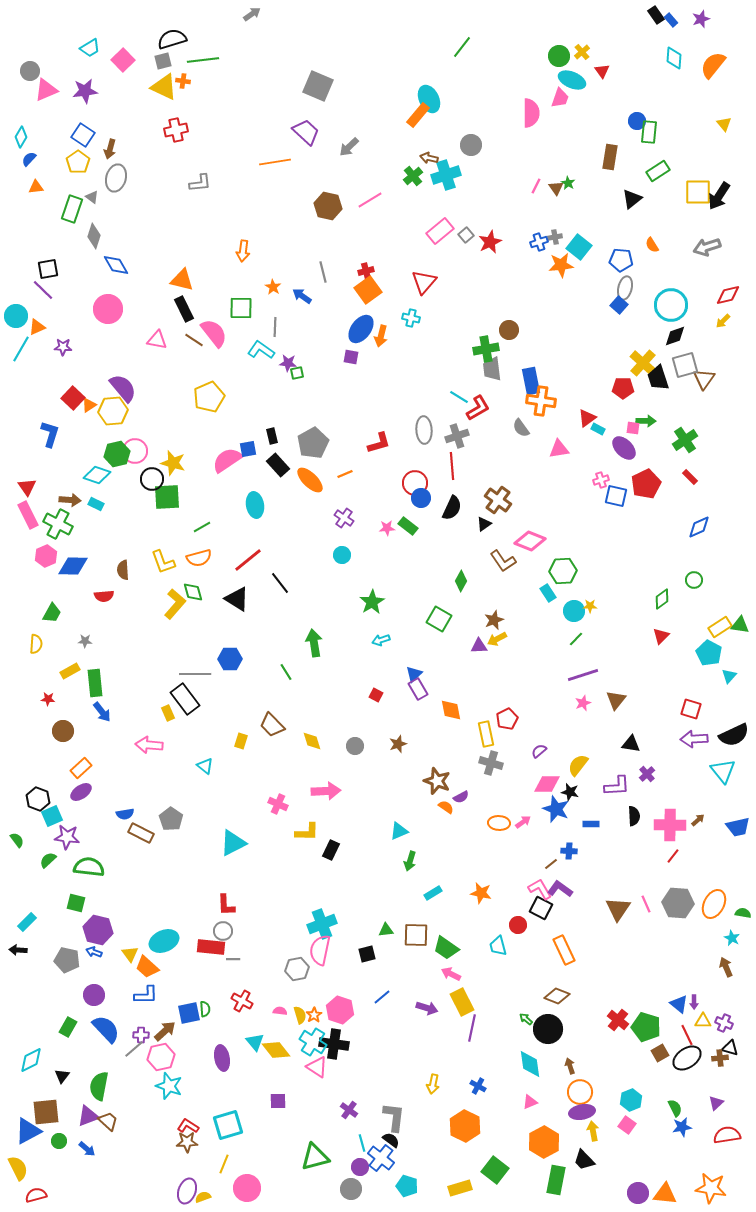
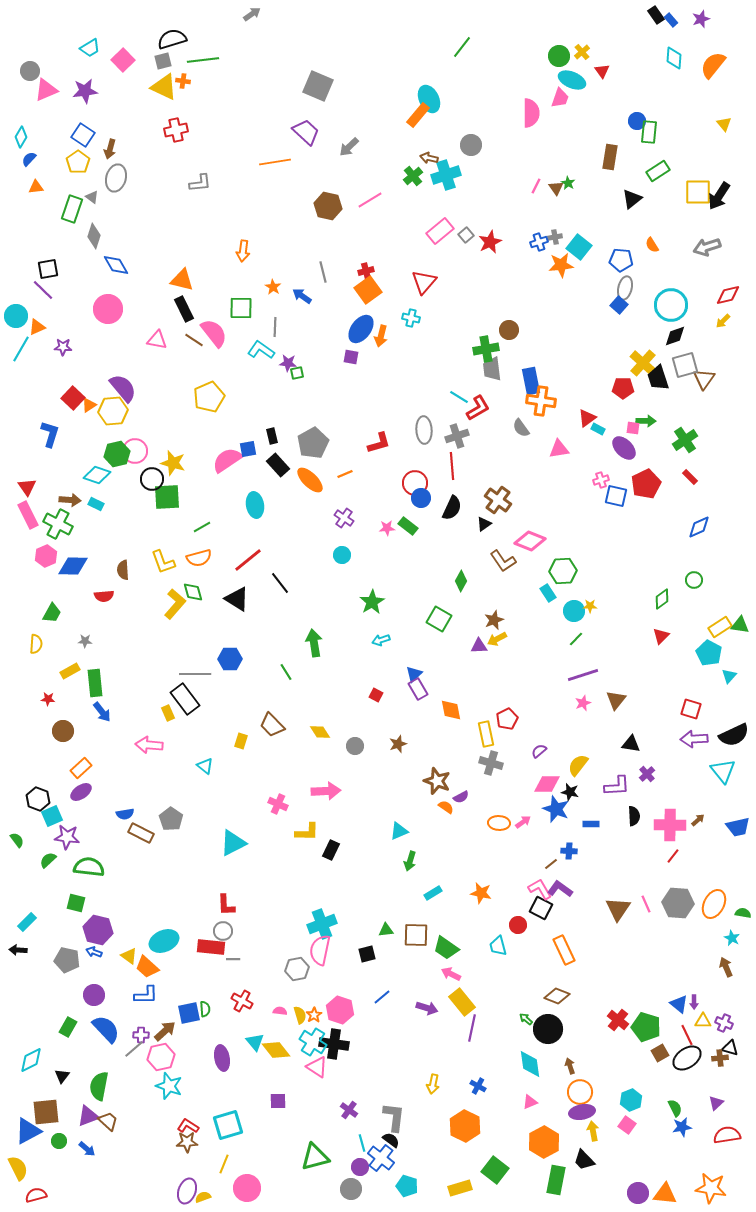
yellow diamond at (312, 741): moved 8 px right, 9 px up; rotated 15 degrees counterclockwise
yellow triangle at (130, 954): moved 1 px left, 2 px down; rotated 18 degrees counterclockwise
yellow rectangle at (462, 1002): rotated 12 degrees counterclockwise
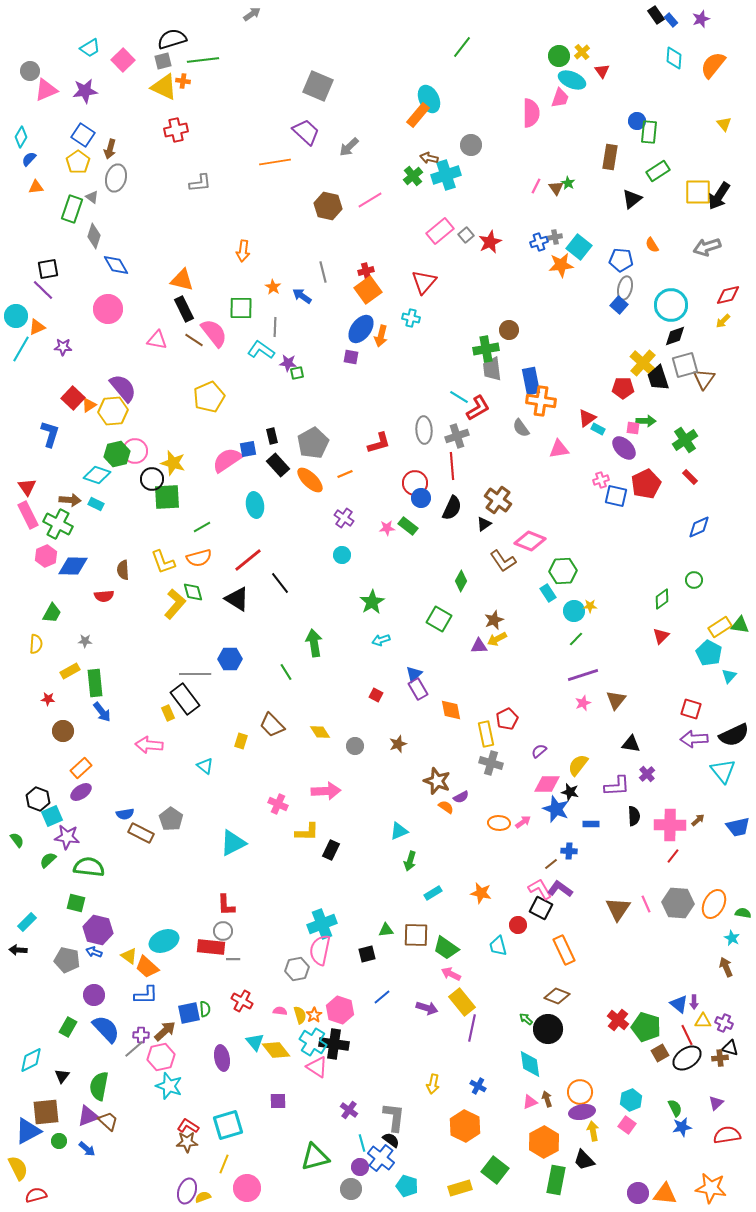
brown arrow at (570, 1066): moved 23 px left, 33 px down
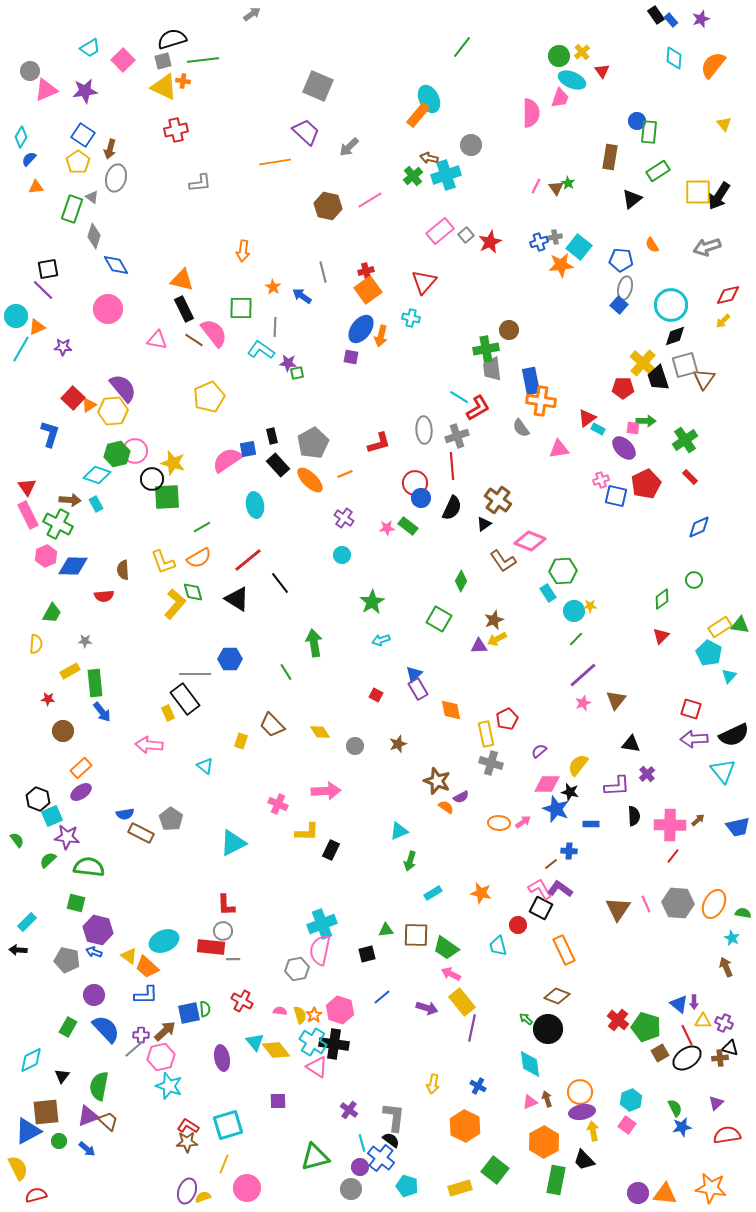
cyan rectangle at (96, 504): rotated 35 degrees clockwise
orange semicircle at (199, 558): rotated 15 degrees counterclockwise
purple line at (583, 675): rotated 24 degrees counterclockwise
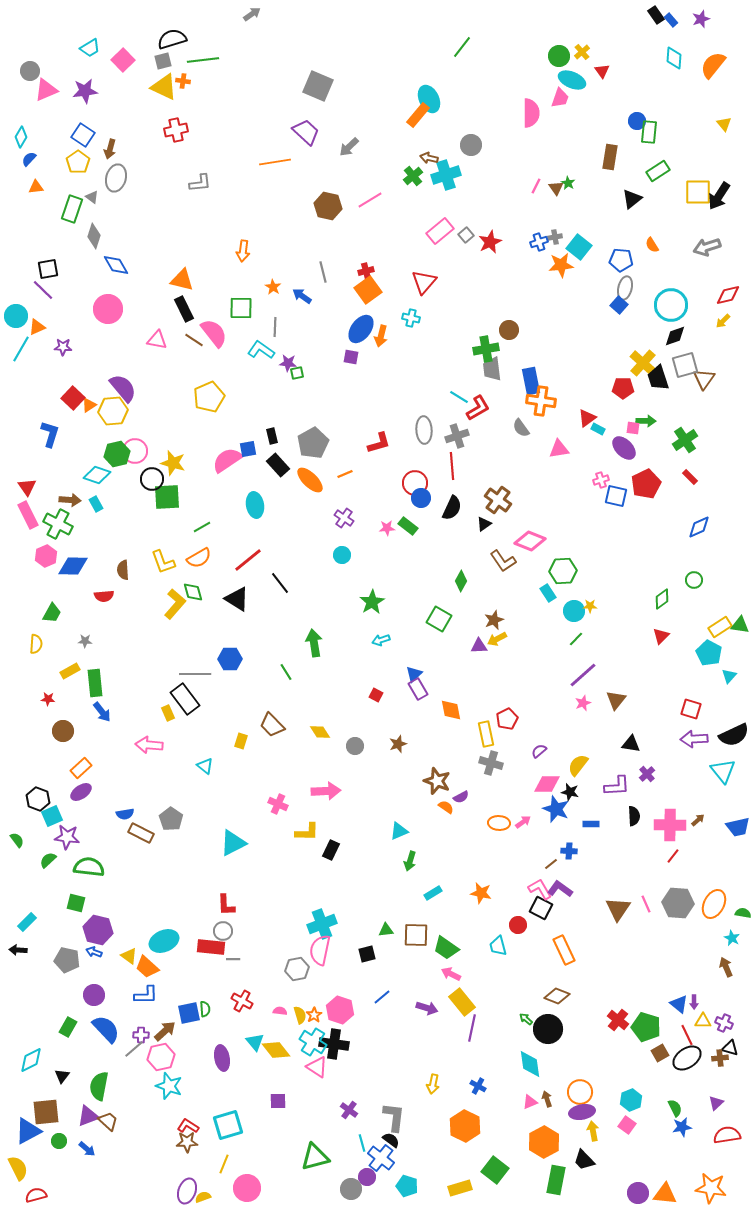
purple circle at (360, 1167): moved 7 px right, 10 px down
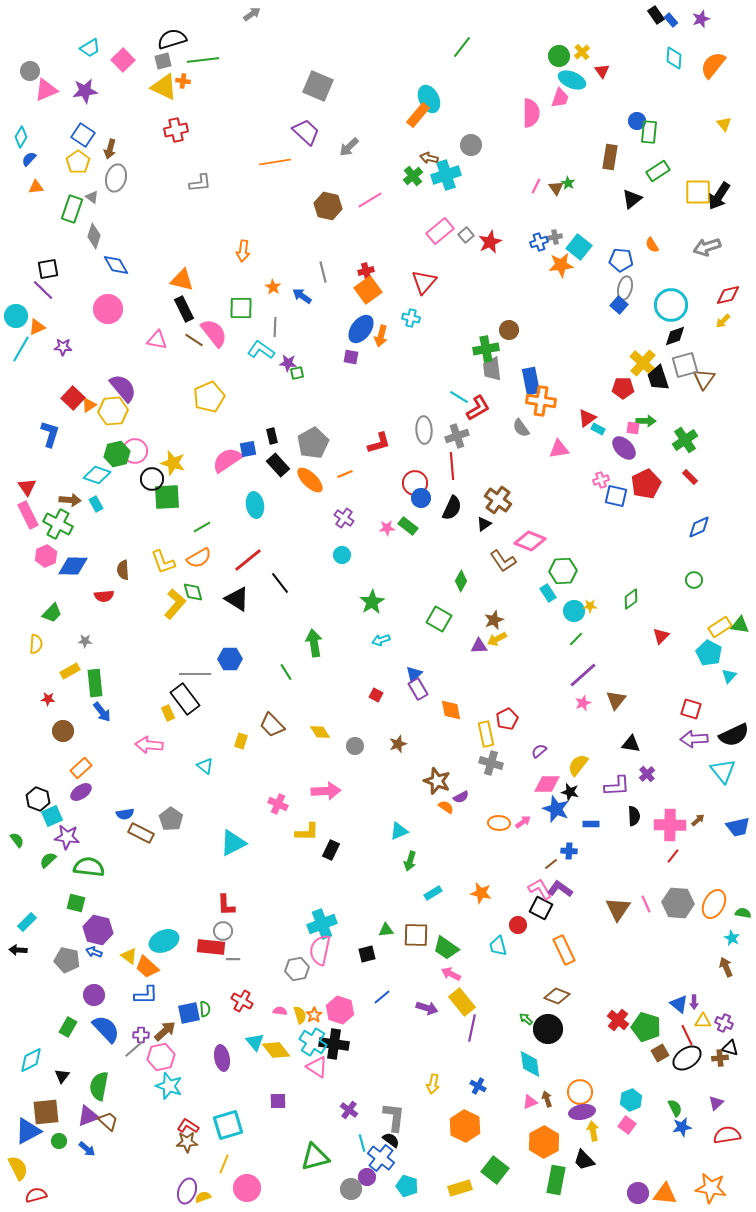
green diamond at (662, 599): moved 31 px left
green trapezoid at (52, 613): rotated 15 degrees clockwise
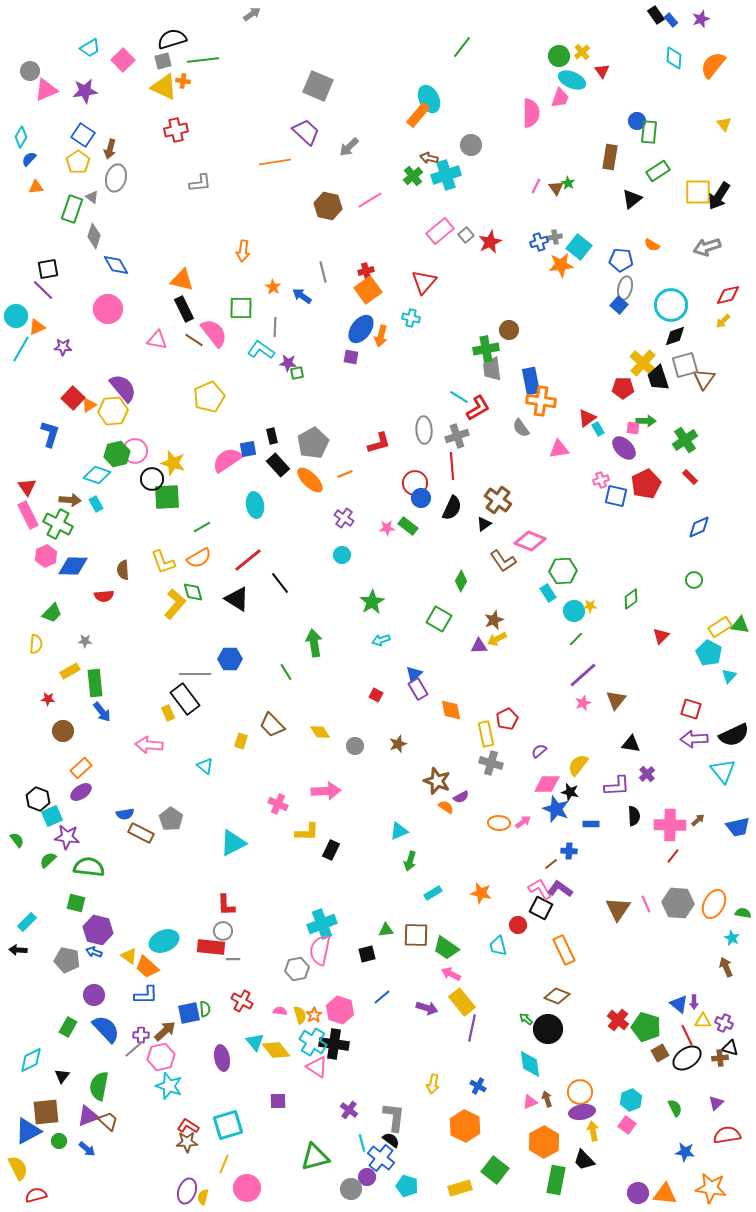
orange semicircle at (652, 245): rotated 28 degrees counterclockwise
cyan rectangle at (598, 429): rotated 32 degrees clockwise
blue star at (682, 1127): moved 3 px right, 25 px down; rotated 18 degrees clockwise
yellow semicircle at (203, 1197): rotated 56 degrees counterclockwise
